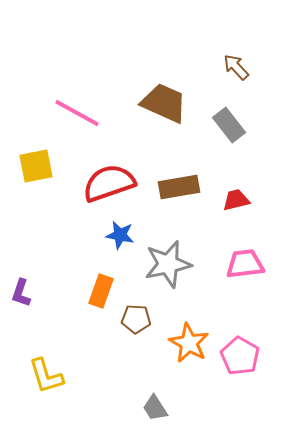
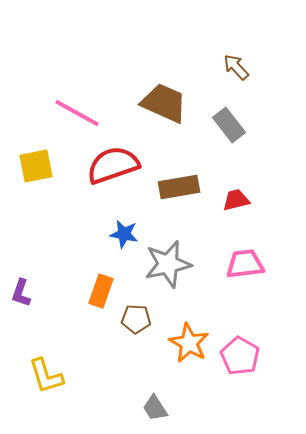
red semicircle: moved 4 px right, 18 px up
blue star: moved 4 px right, 1 px up
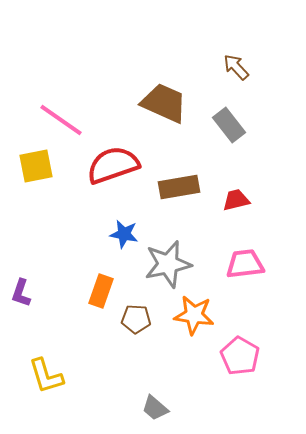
pink line: moved 16 px left, 7 px down; rotated 6 degrees clockwise
orange star: moved 5 px right, 28 px up; rotated 21 degrees counterclockwise
gray trapezoid: rotated 16 degrees counterclockwise
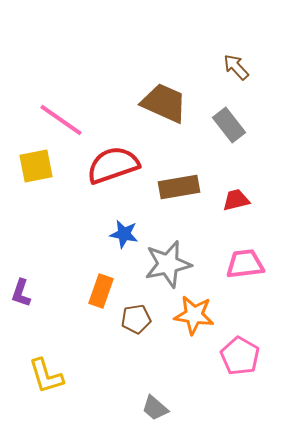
brown pentagon: rotated 12 degrees counterclockwise
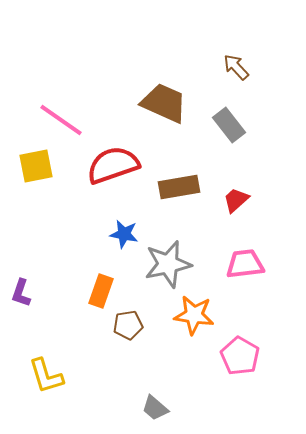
red trapezoid: rotated 28 degrees counterclockwise
brown pentagon: moved 8 px left, 6 px down
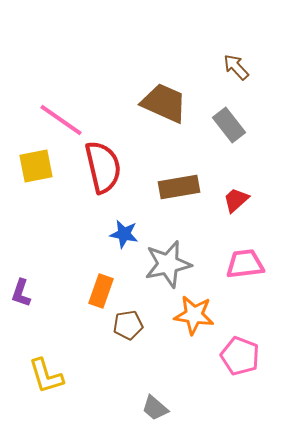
red semicircle: moved 10 px left, 2 px down; rotated 96 degrees clockwise
pink pentagon: rotated 9 degrees counterclockwise
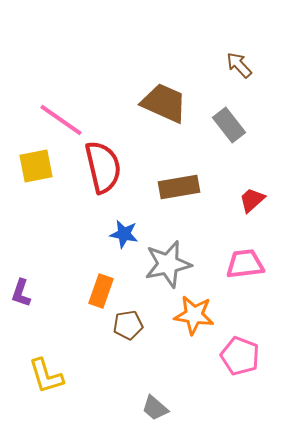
brown arrow: moved 3 px right, 2 px up
red trapezoid: moved 16 px right
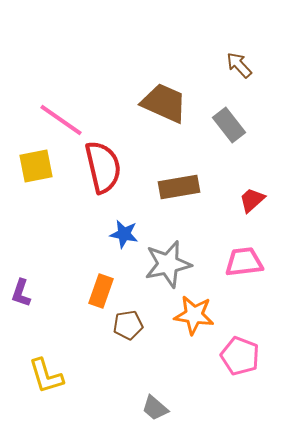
pink trapezoid: moved 1 px left, 2 px up
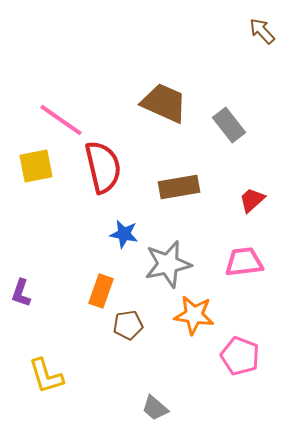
brown arrow: moved 23 px right, 34 px up
